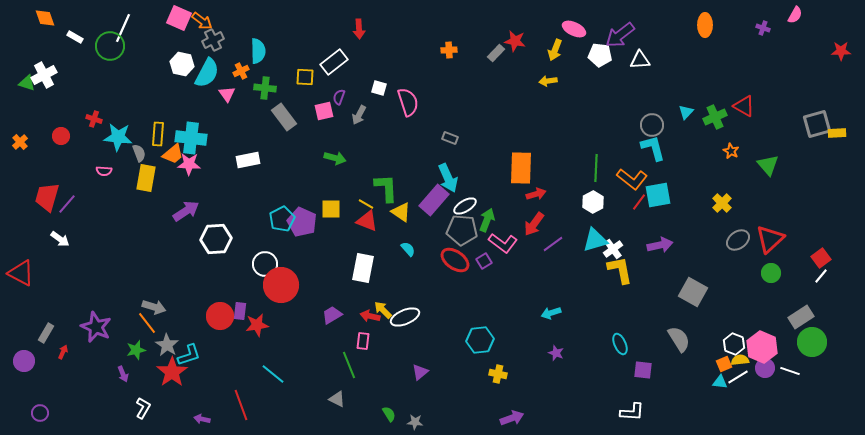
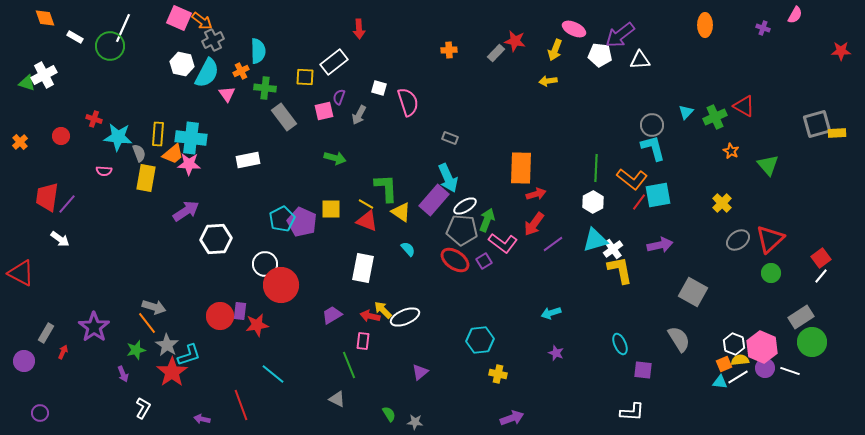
red trapezoid at (47, 197): rotated 8 degrees counterclockwise
purple star at (96, 327): moved 2 px left; rotated 12 degrees clockwise
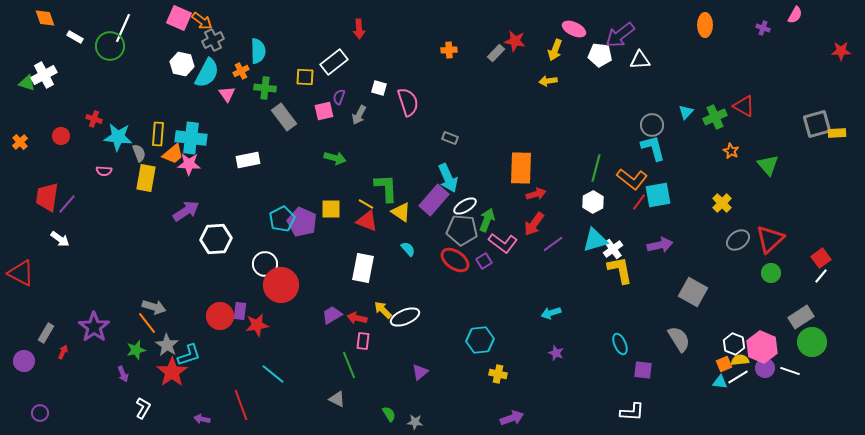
green line at (596, 168): rotated 12 degrees clockwise
red arrow at (370, 316): moved 13 px left, 2 px down
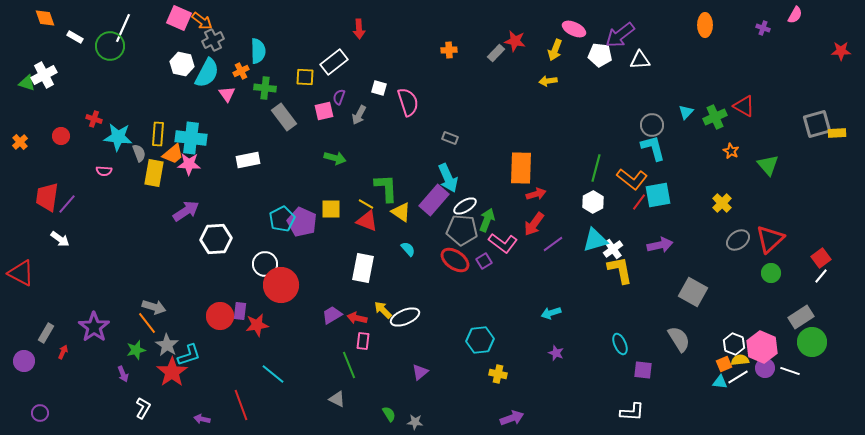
yellow rectangle at (146, 178): moved 8 px right, 5 px up
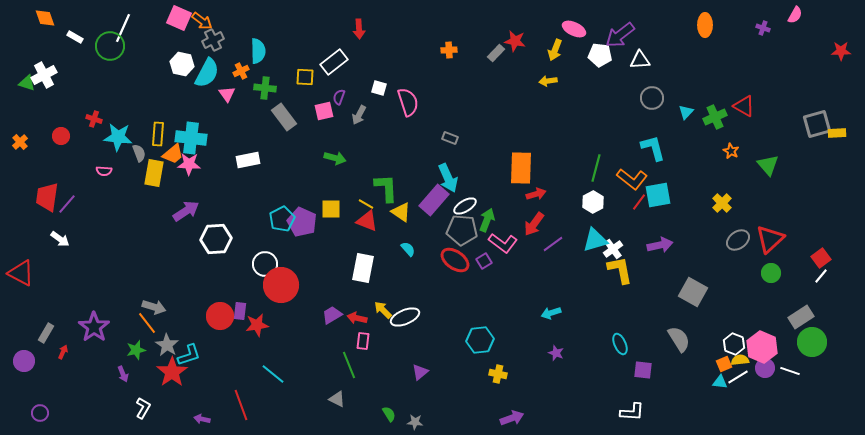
gray circle at (652, 125): moved 27 px up
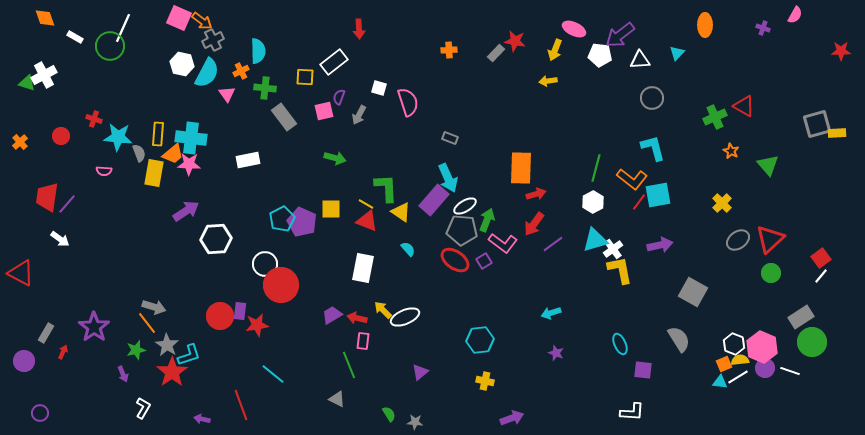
cyan triangle at (686, 112): moved 9 px left, 59 px up
yellow cross at (498, 374): moved 13 px left, 7 px down
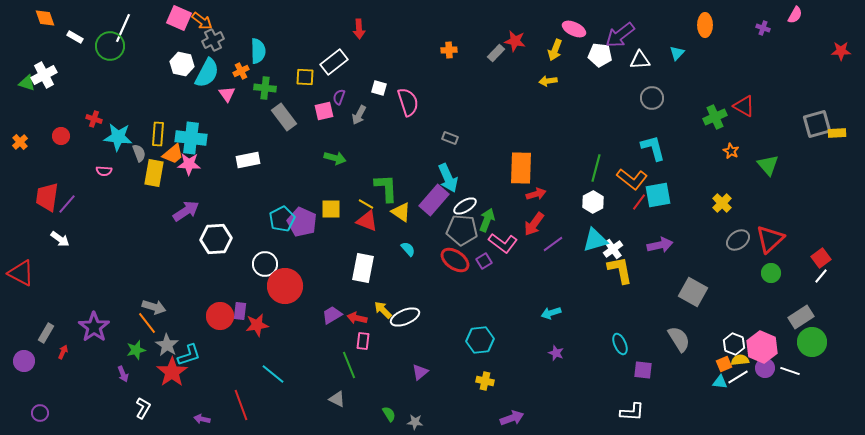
red circle at (281, 285): moved 4 px right, 1 px down
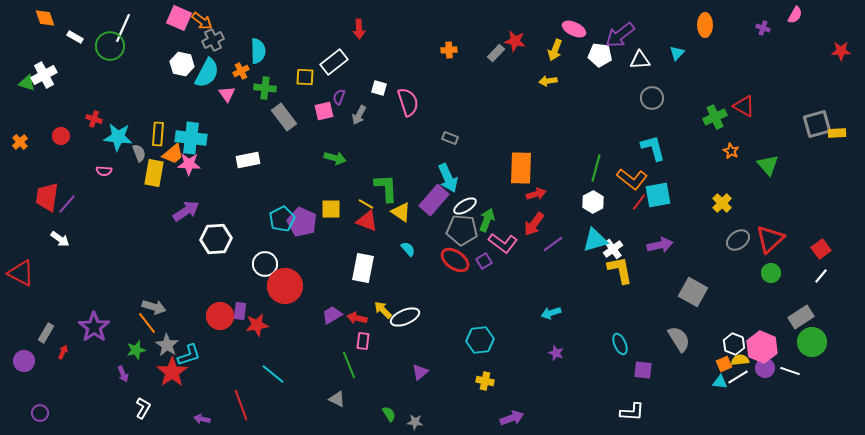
red square at (821, 258): moved 9 px up
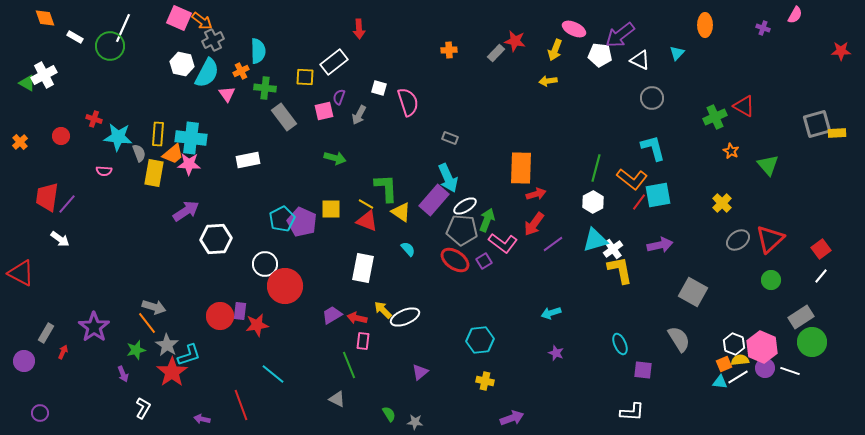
white triangle at (640, 60): rotated 30 degrees clockwise
green triangle at (27, 83): rotated 12 degrees clockwise
green circle at (771, 273): moved 7 px down
